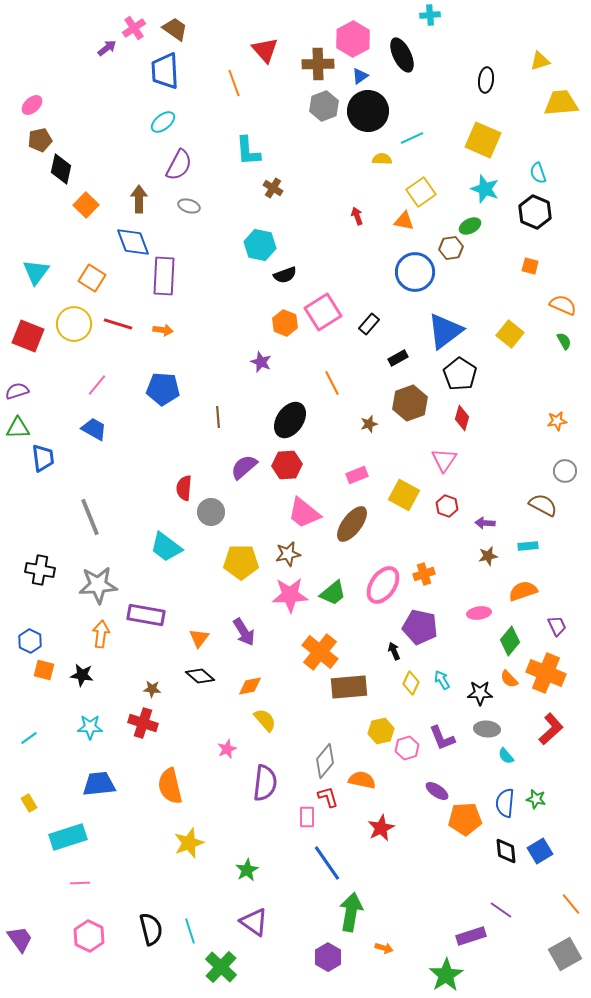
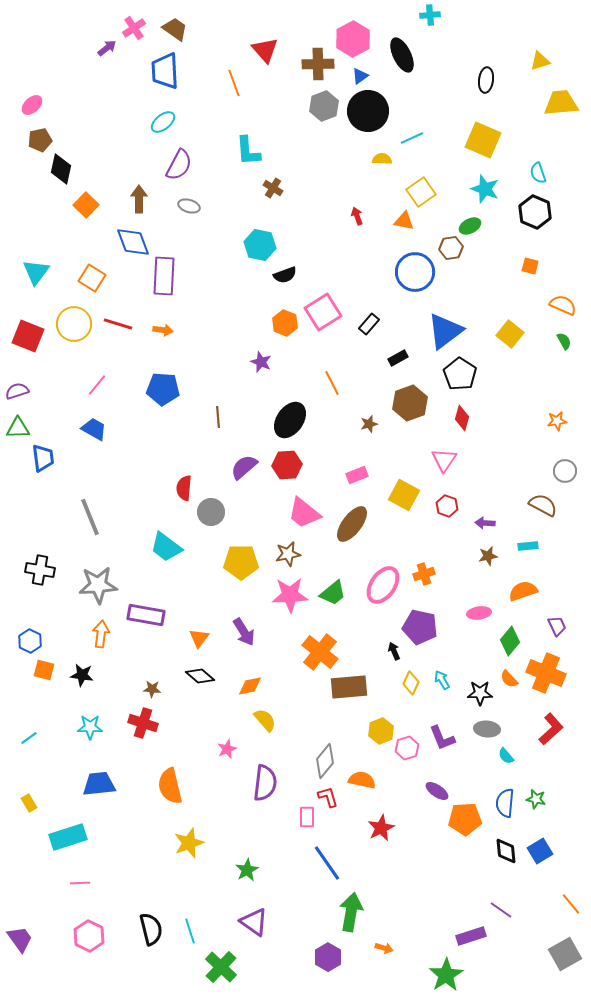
yellow hexagon at (381, 731): rotated 10 degrees counterclockwise
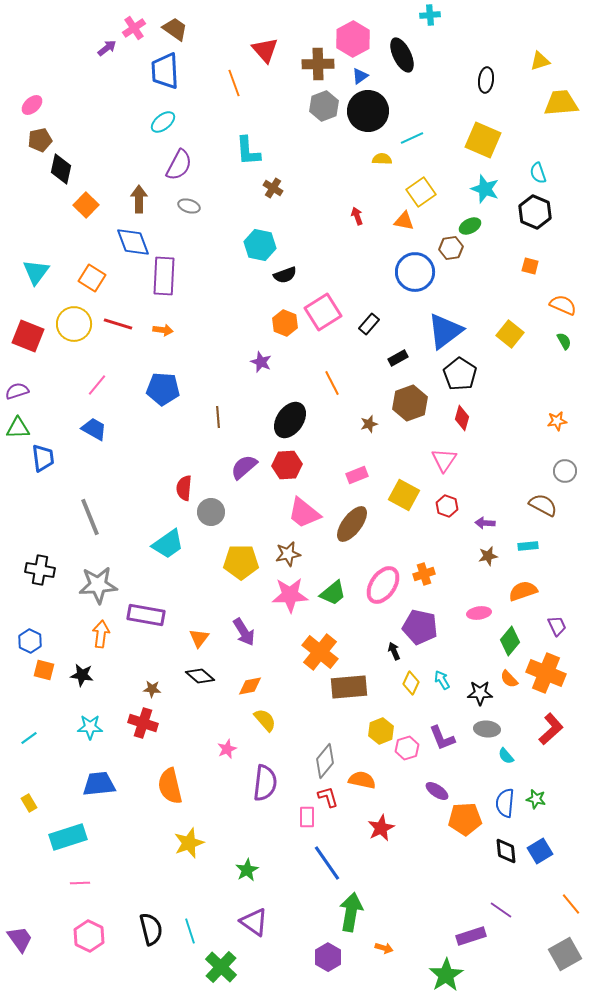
cyan trapezoid at (166, 547): moved 2 px right, 3 px up; rotated 72 degrees counterclockwise
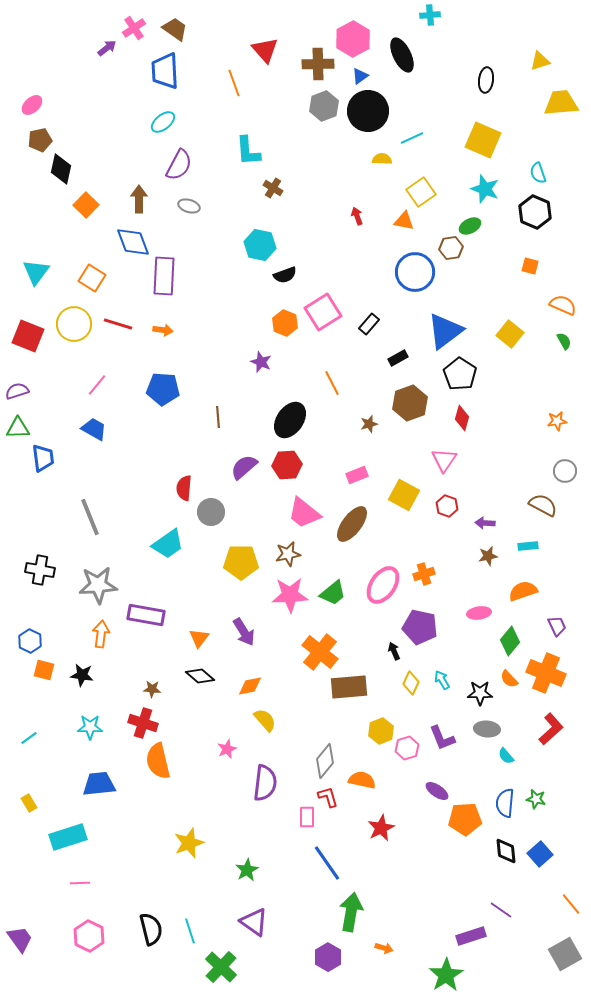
orange semicircle at (170, 786): moved 12 px left, 25 px up
blue square at (540, 851): moved 3 px down; rotated 10 degrees counterclockwise
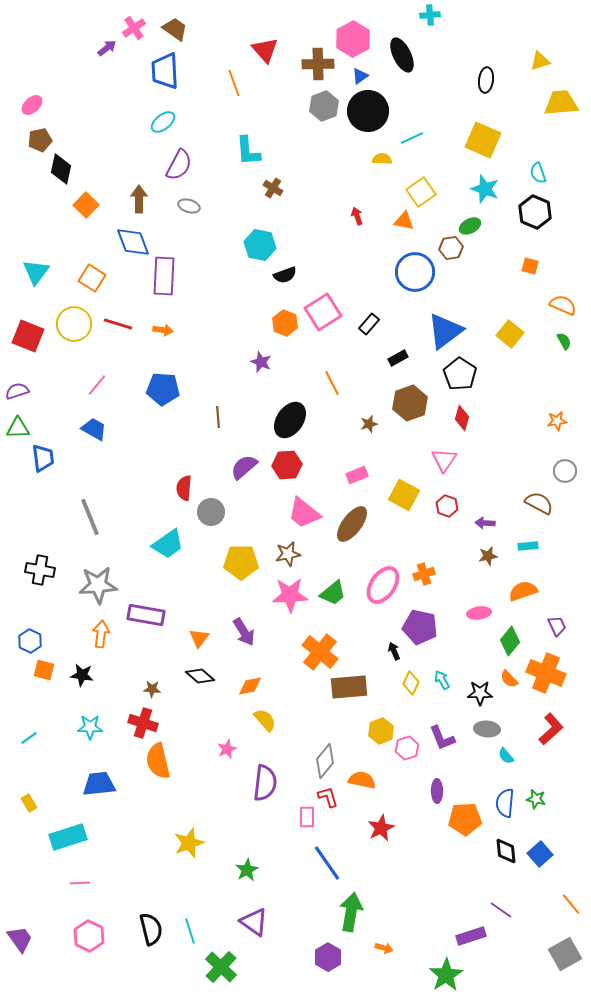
brown semicircle at (543, 505): moved 4 px left, 2 px up
purple ellipse at (437, 791): rotated 55 degrees clockwise
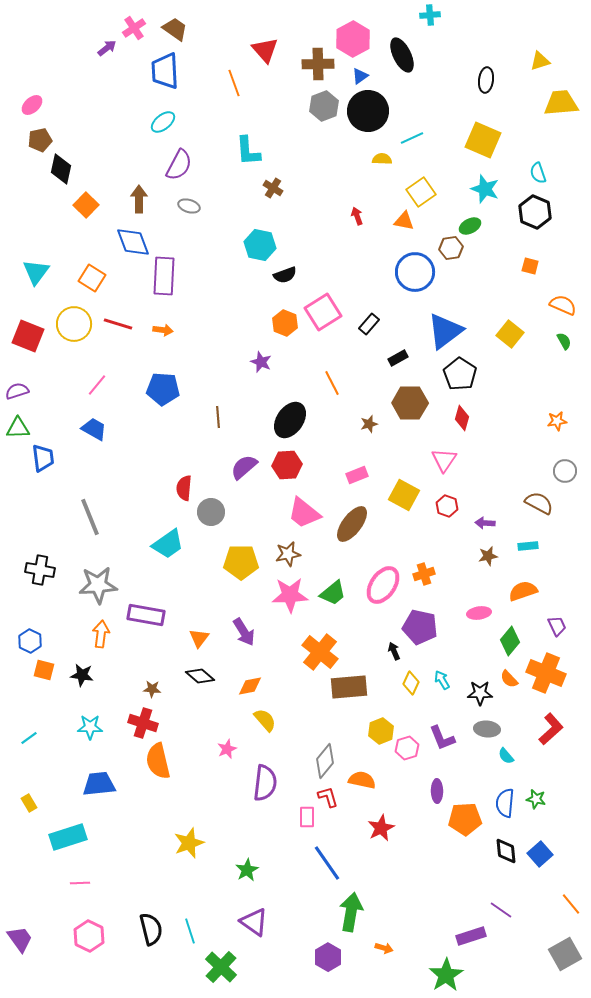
brown hexagon at (410, 403): rotated 20 degrees clockwise
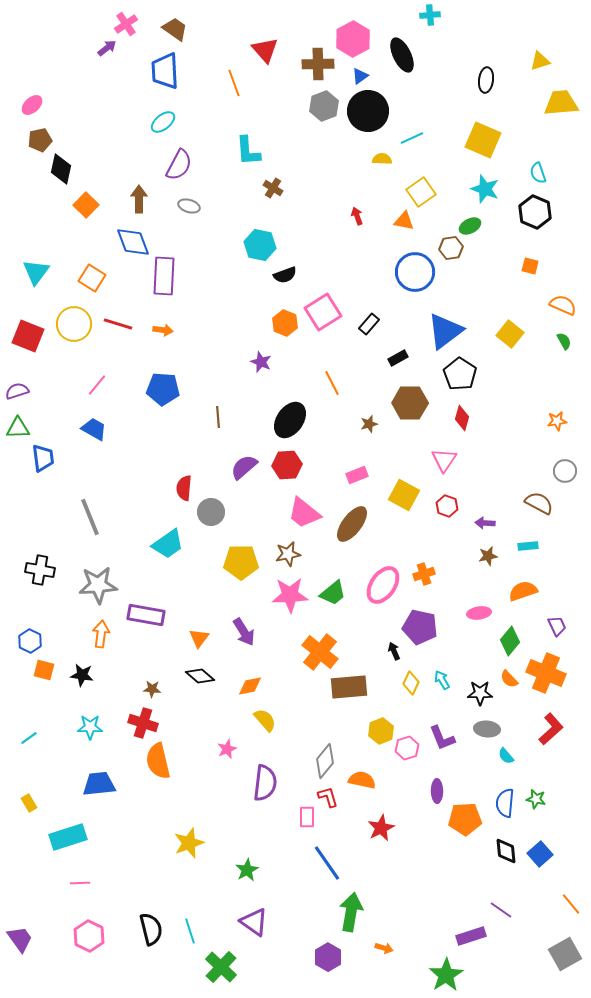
pink cross at (134, 28): moved 8 px left, 4 px up
